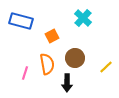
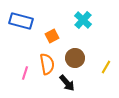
cyan cross: moved 2 px down
yellow line: rotated 16 degrees counterclockwise
black arrow: rotated 42 degrees counterclockwise
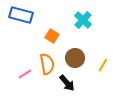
blue rectangle: moved 6 px up
orange square: rotated 32 degrees counterclockwise
yellow line: moved 3 px left, 2 px up
pink line: moved 1 px down; rotated 40 degrees clockwise
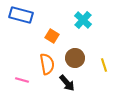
yellow line: moved 1 px right; rotated 48 degrees counterclockwise
pink line: moved 3 px left, 6 px down; rotated 48 degrees clockwise
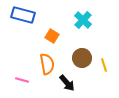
blue rectangle: moved 2 px right
brown circle: moved 7 px right
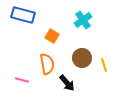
cyan cross: rotated 12 degrees clockwise
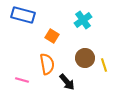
brown circle: moved 3 px right
black arrow: moved 1 px up
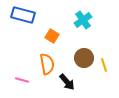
brown circle: moved 1 px left
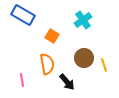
blue rectangle: rotated 15 degrees clockwise
pink line: rotated 64 degrees clockwise
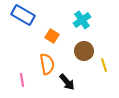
cyan cross: moved 1 px left
brown circle: moved 7 px up
